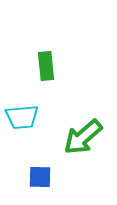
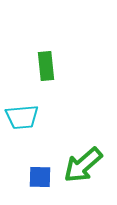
green arrow: moved 28 px down
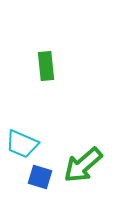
cyan trapezoid: moved 27 px down; rotated 28 degrees clockwise
blue square: rotated 15 degrees clockwise
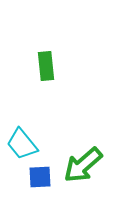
cyan trapezoid: rotated 28 degrees clockwise
blue square: rotated 20 degrees counterclockwise
